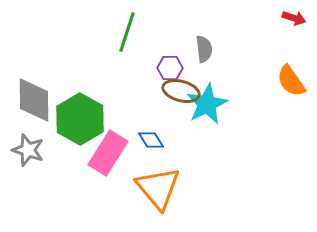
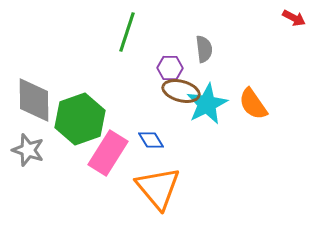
red arrow: rotated 10 degrees clockwise
orange semicircle: moved 38 px left, 23 px down
green hexagon: rotated 12 degrees clockwise
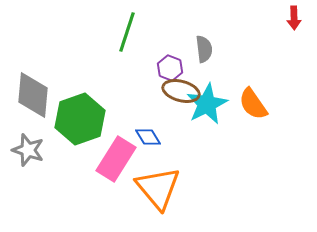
red arrow: rotated 60 degrees clockwise
purple hexagon: rotated 20 degrees clockwise
gray diamond: moved 1 px left, 5 px up; rotated 6 degrees clockwise
blue diamond: moved 3 px left, 3 px up
pink rectangle: moved 8 px right, 6 px down
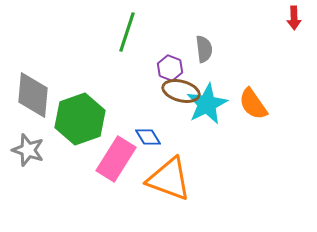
orange triangle: moved 11 px right, 9 px up; rotated 30 degrees counterclockwise
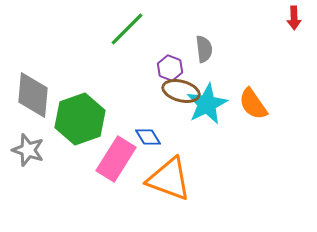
green line: moved 3 px up; rotated 27 degrees clockwise
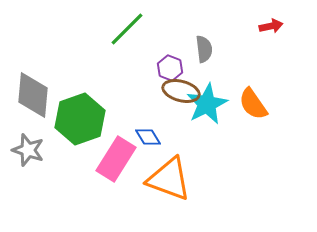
red arrow: moved 23 px left, 8 px down; rotated 100 degrees counterclockwise
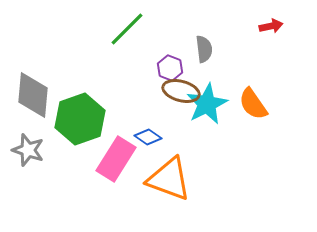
blue diamond: rotated 24 degrees counterclockwise
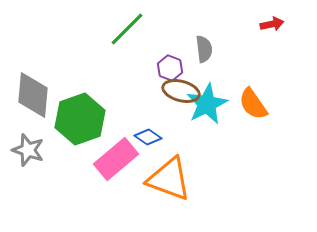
red arrow: moved 1 px right, 2 px up
pink rectangle: rotated 18 degrees clockwise
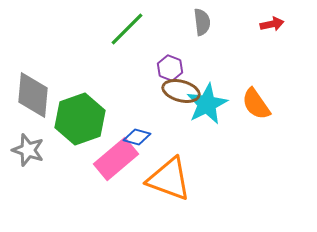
gray semicircle: moved 2 px left, 27 px up
orange semicircle: moved 3 px right
blue diamond: moved 11 px left; rotated 20 degrees counterclockwise
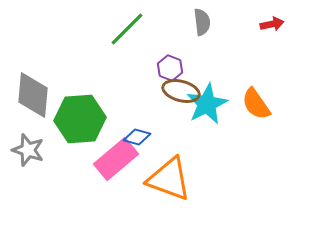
green hexagon: rotated 15 degrees clockwise
